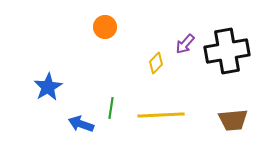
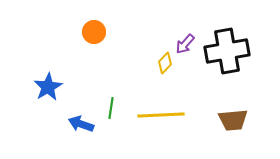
orange circle: moved 11 px left, 5 px down
yellow diamond: moved 9 px right
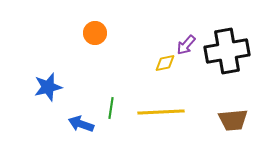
orange circle: moved 1 px right, 1 px down
purple arrow: moved 1 px right, 1 px down
yellow diamond: rotated 35 degrees clockwise
blue star: rotated 16 degrees clockwise
yellow line: moved 3 px up
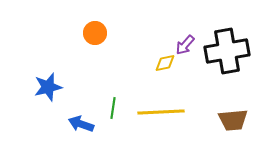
purple arrow: moved 1 px left
green line: moved 2 px right
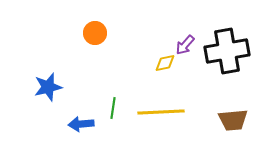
blue arrow: rotated 25 degrees counterclockwise
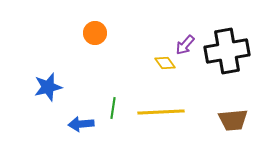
yellow diamond: rotated 65 degrees clockwise
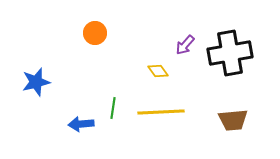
black cross: moved 3 px right, 2 px down
yellow diamond: moved 7 px left, 8 px down
blue star: moved 12 px left, 5 px up
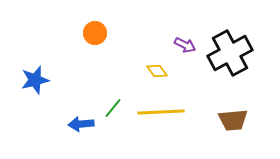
purple arrow: rotated 105 degrees counterclockwise
black cross: rotated 18 degrees counterclockwise
yellow diamond: moved 1 px left
blue star: moved 1 px left, 2 px up
green line: rotated 30 degrees clockwise
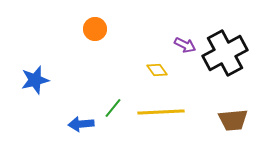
orange circle: moved 4 px up
black cross: moved 5 px left
yellow diamond: moved 1 px up
